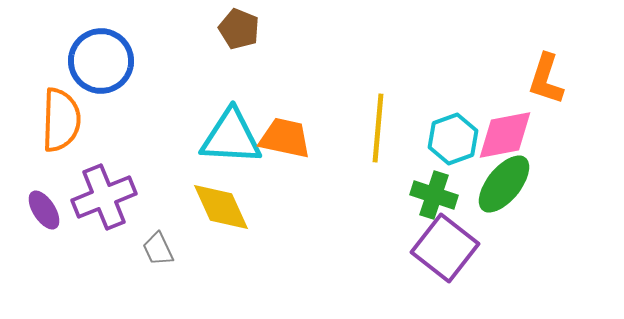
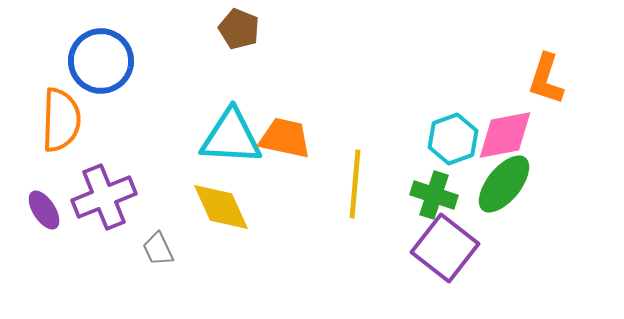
yellow line: moved 23 px left, 56 px down
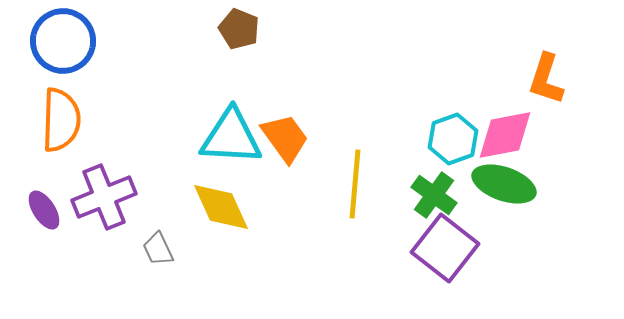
blue circle: moved 38 px left, 20 px up
orange trapezoid: rotated 42 degrees clockwise
green ellipse: rotated 70 degrees clockwise
green cross: rotated 18 degrees clockwise
